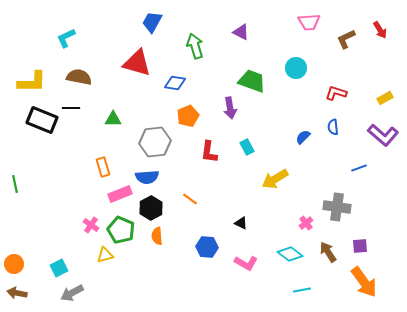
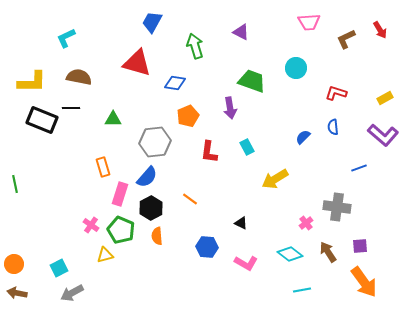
blue semicircle at (147, 177): rotated 45 degrees counterclockwise
pink rectangle at (120, 194): rotated 50 degrees counterclockwise
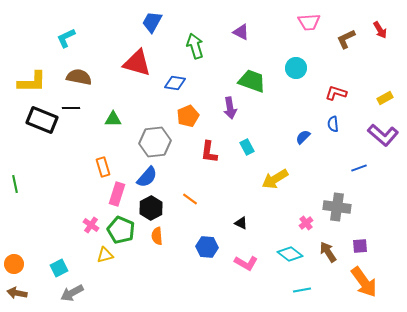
blue semicircle at (333, 127): moved 3 px up
pink rectangle at (120, 194): moved 3 px left
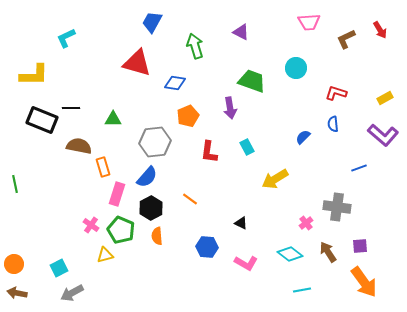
brown semicircle at (79, 77): moved 69 px down
yellow L-shape at (32, 82): moved 2 px right, 7 px up
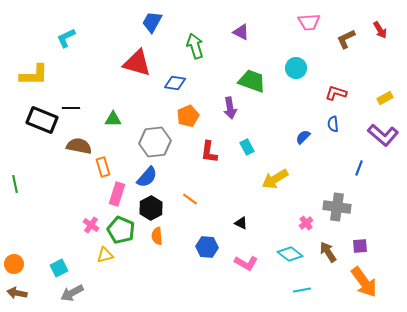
blue line at (359, 168): rotated 49 degrees counterclockwise
